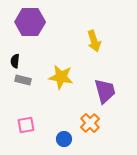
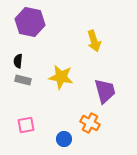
purple hexagon: rotated 12 degrees clockwise
black semicircle: moved 3 px right
orange cross: rotated 18 degrees counterclockwise
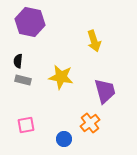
orange cross: rotated 24 degrees clockwise
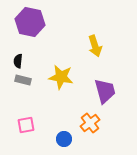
yellow arrow: moved 1 px right, 5 px down
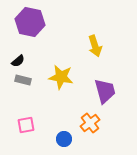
black semicircle: rotated 136 degrees counterclockwise
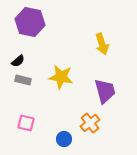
yellow arrow: moved 7 px right, 2 px up
pink square: moved 2 px up; rotated 24 degrees clockwise
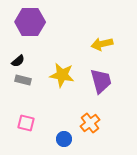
purple hexagon: rotated 12 degrees counterclockwise
yellow arrow: rotated 95 degrees clockwise
yellow star: moved 1 px right, 2 px up
purple trapezoid: moved 4 px left, 10 px up
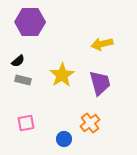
yellow star: rotated 30 degrees clockwise
purple trapezoid: moved 1 px left, 2 px down
pink square: rotated 24 degrees counterclockwise
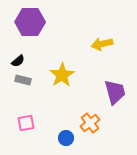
purple trapezoid: moved 15 px right, 9 px down
blue circle: moved 2 px right, 1 px up
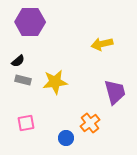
yellow star: moved 7 px left, 7 px down; rotated 25 degrees clockwise
